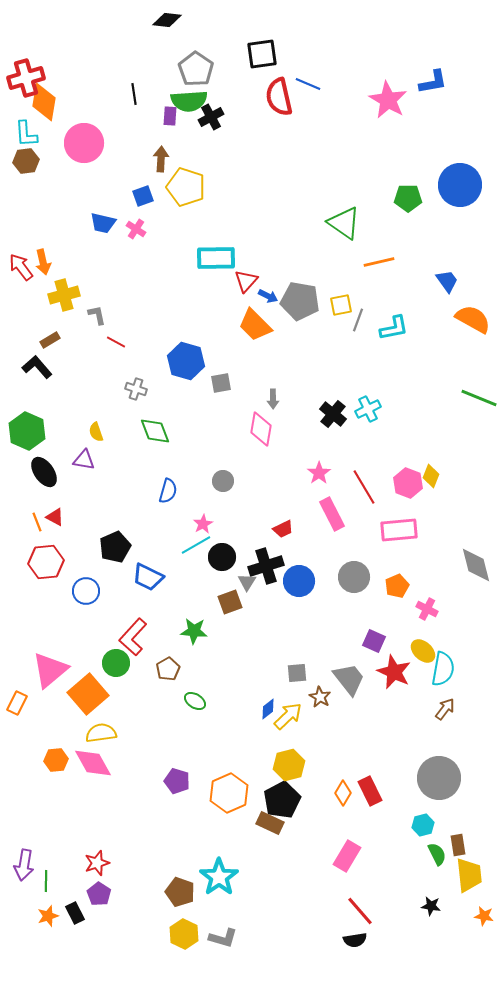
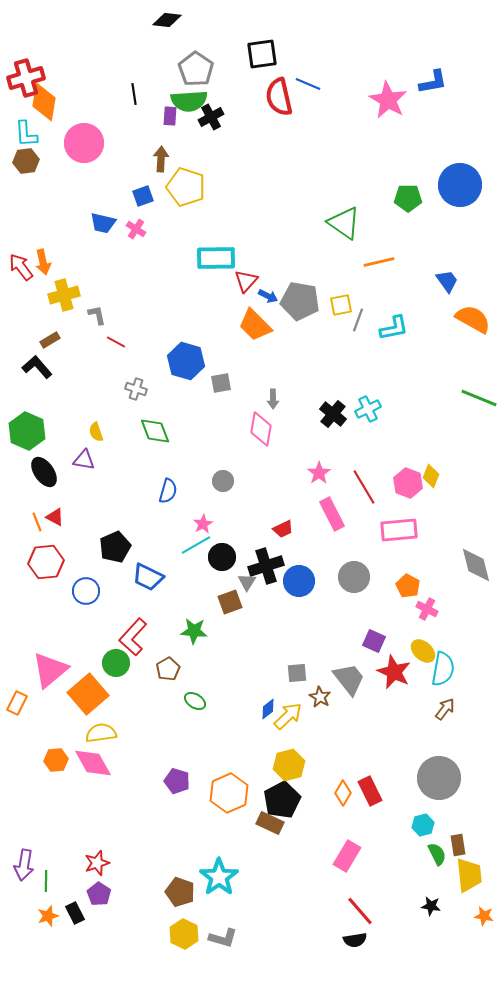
orange pentagon at (397, 586): moved 11 px right; rotated 20 degrees counterclockwise
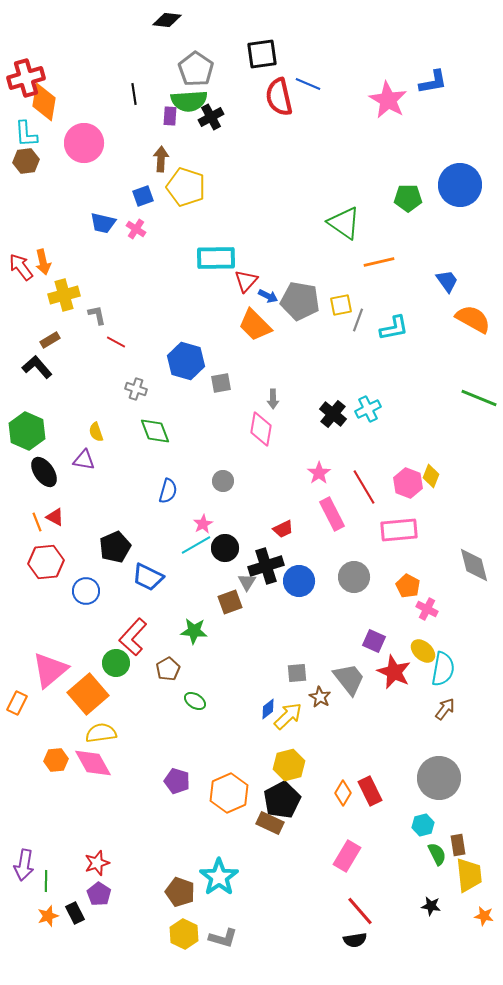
black circle at (222, 557): moved 3 px right, 9 px up
gray diamond at (476, 565): moved 2 px left
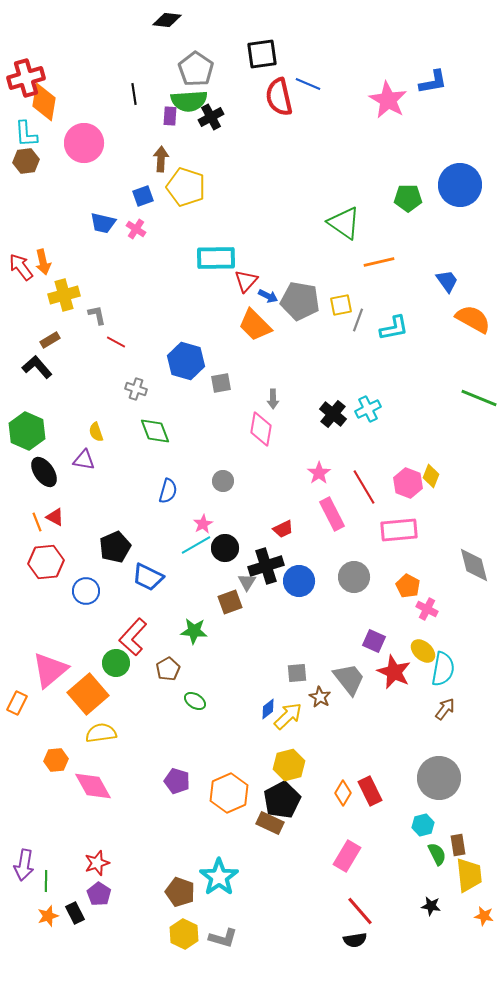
pink diamond at (93, 763): moved 23 px down
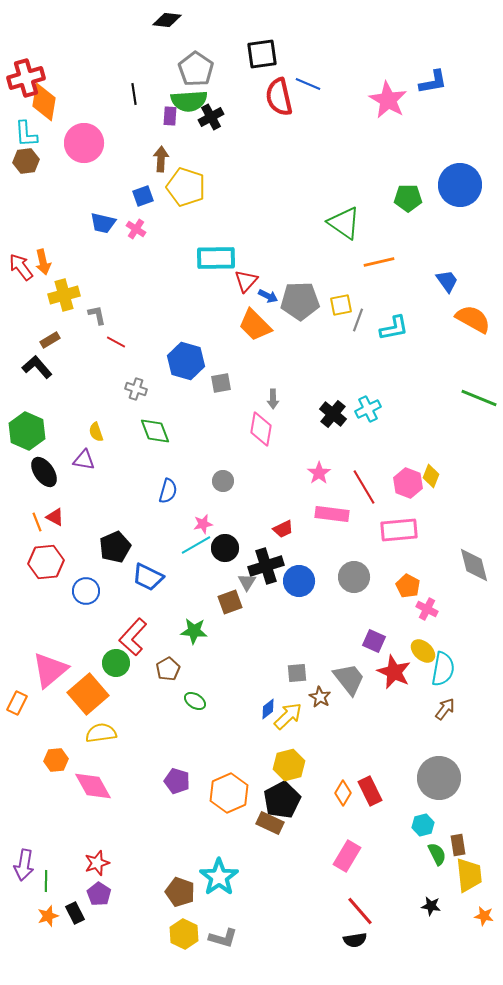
gray pentagon at (300, 301): rotated 12 degrees counterclockwise
pink rectangle at (332, 514): rotated 56 degrees counterclockwise
pink star at (203, 524): rotated 18 degrees clockwise
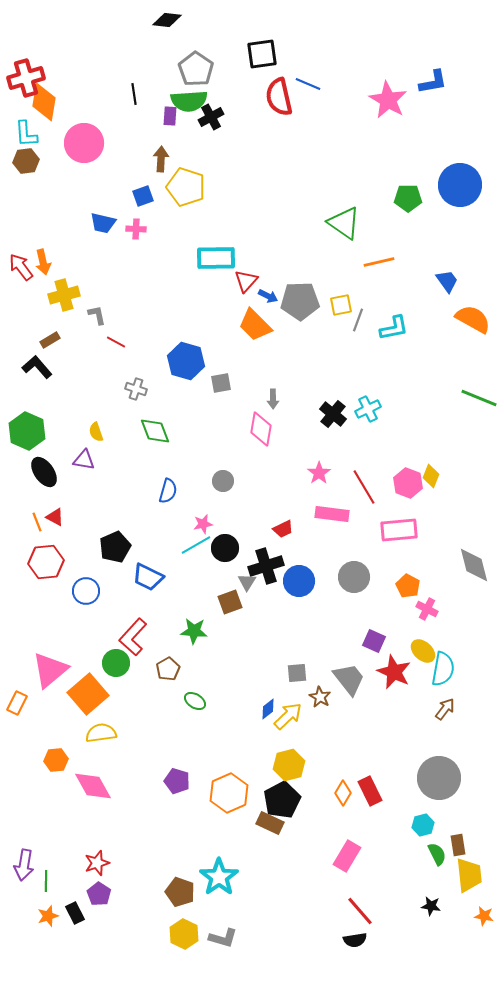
pink cross at (136, 229): rotated 30 degrees counterclockwise
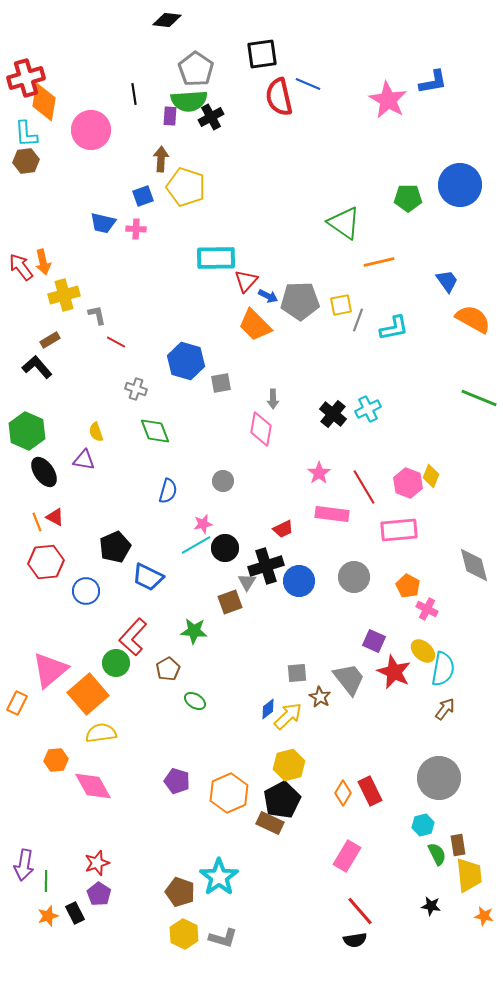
pink circle at (84, 143): moved 7 px right, 13 px up
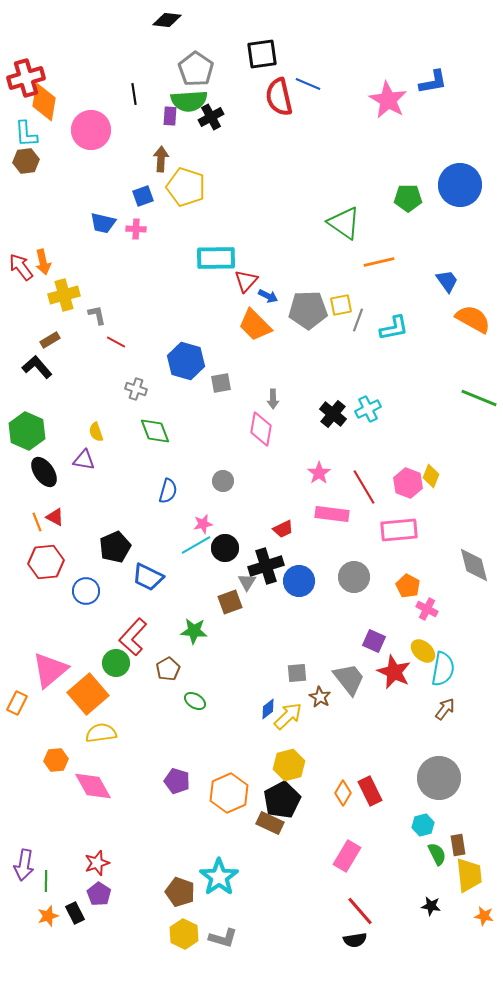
gray pentagon at (300, 301): moved 8 px right, 9 px down
